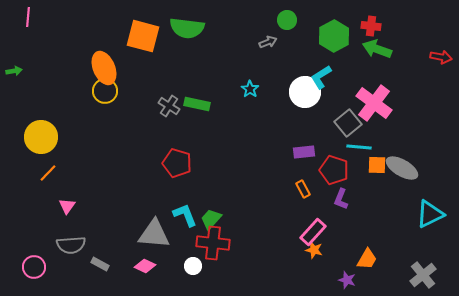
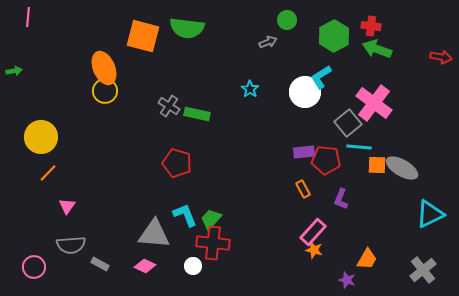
green rectangle at (197, 104): moved 10 px down
red pentagon at (334, 170): moved 8 px left, 10 px up; rotated 12 degrees counterclockwise
gray cross at (423, 275): moved 5 px up
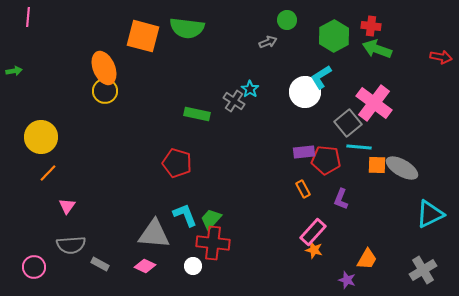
gray cross at (169, 106): moved 65 px right, 5 px up
gray cross at (423, 270): rotated 8 degrees clockwise
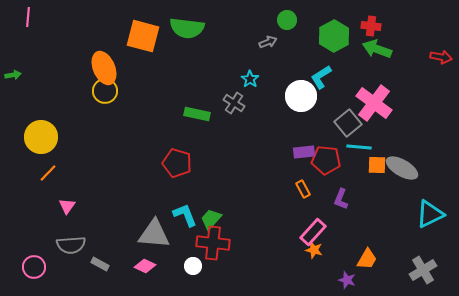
green arrow at (14, 71): moved 1 px left, 4 px down
cyan star at (250, 89): moved 10 px up
white circle at (305, 92): moved 4 px left, 4 px down
gray cross at (234, 101): moved 2 px down
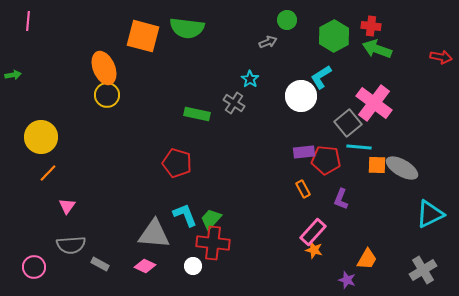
pink line at (28, 17): moved 4 px down
yellow circle at (105, 91): moved 2 px right, 4 px down
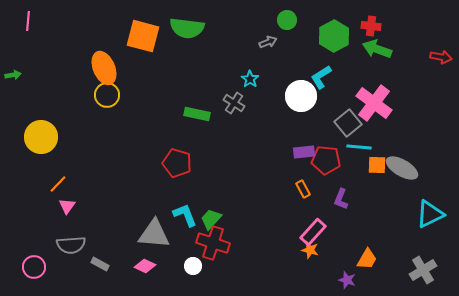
orange line at (48, 173): moved 10 px right, 11 px down
red cross at (213, 243): rotated 12 degrees clockwise
orange star at (314, 250): moved 4 px left
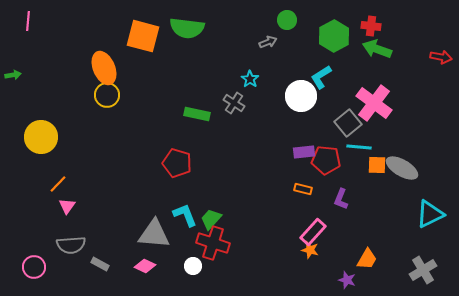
orange rectangle at (303, 189): rotated 48 degrees counterclockwise
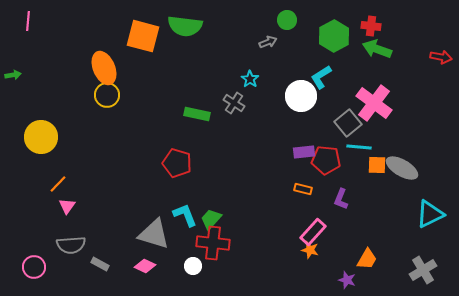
green semicircle at (187, 28): moved 2 px left, 2 px up
gray triangle at (154, 234): rotated 12 degrees clockwise
red cross at (213, 243): rotated 12 degrees counterclockwise
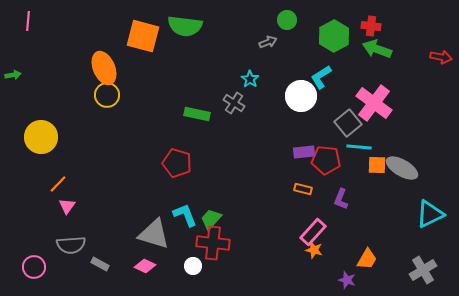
orange star at (310, 250): moved 4 px right
